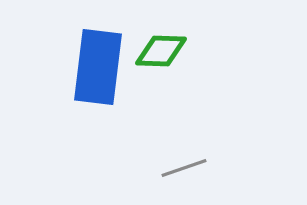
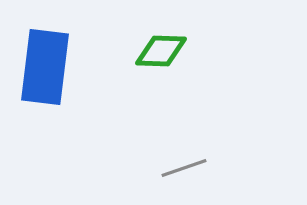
blue rectangle: moved 53 px left
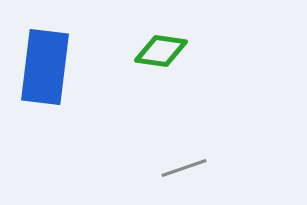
green diamond: rotated 6 degrees clockwise
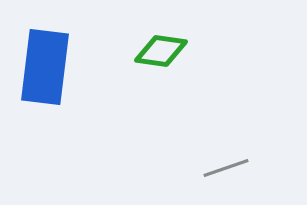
gray line: moved 42 px right
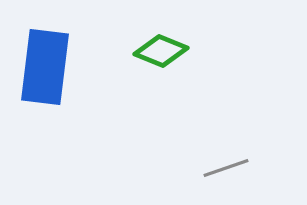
green diamond: rotated 14 degrees clockwise
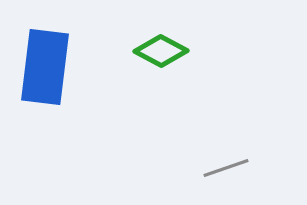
green diamond: rotated 6 degrees clockwise
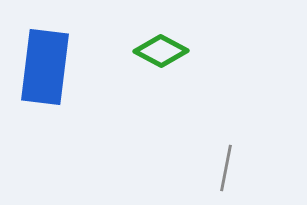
gray line: rotated 60 degrees counterclockwise
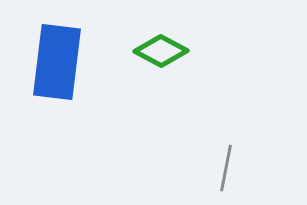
blue rectangle: moved 12 px right, 5 px up
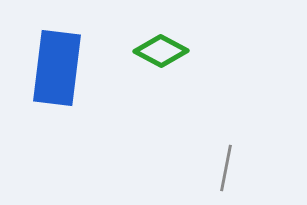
blue rectangle: moved 6 px down
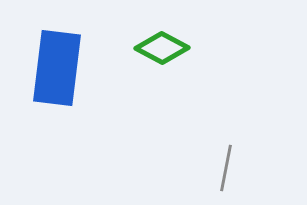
green diamond: moved 1 px right, 3 px up
